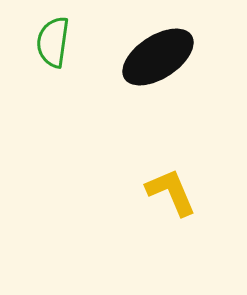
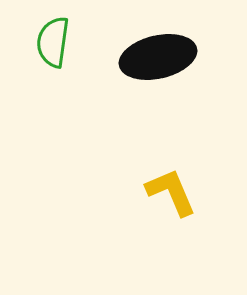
black ellipse: rotated 20 degrees clockwise
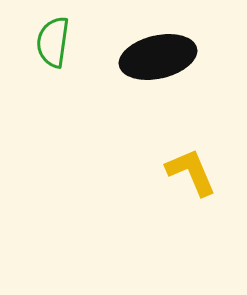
yellow L-shape: moved 20 px right, 20 px up
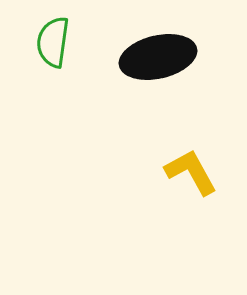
yellow L-shape: rotated 6 degrees counterclockwise
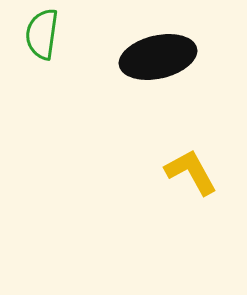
green semicircle: moved 11 px left, 8 px up
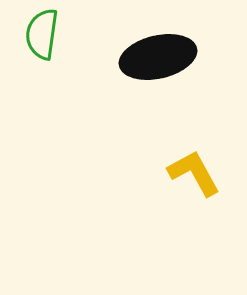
yellow L-shape: moved 3 px right, 1 px down
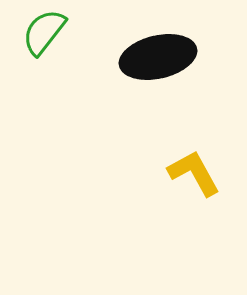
green semicircle: moved 2 px right, 2 px up; rotated 30 degrees clockwise
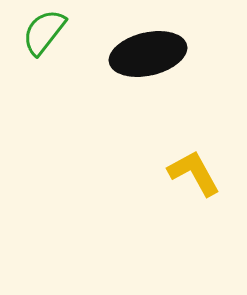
black ellipse: moved 10 px left, 3 px up
